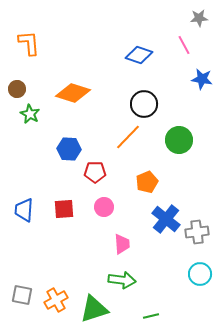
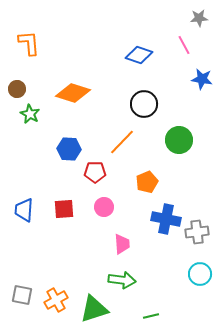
orange line: moved 6 px left, 5 px down
blue cross: rotated 28 degrees counterclockwise
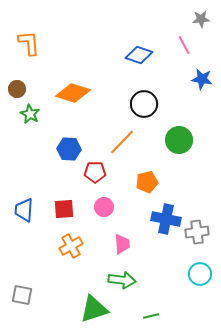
gray star: moved 2 px right, 1 px down
orange pentagon: rotated 10 degrees clockwise
orange cross: moved 15 px right, 54 px up
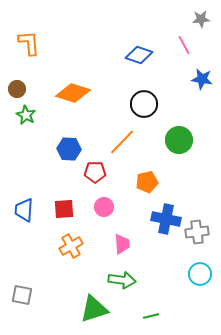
green star: moved 4 px left, 1 px down
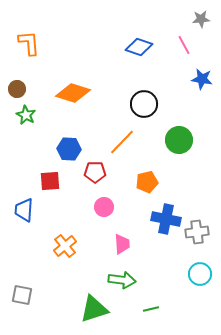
blue diamond: moved 8 px up
red square: moved 14 px left, 28 px up
orange cross: moved 6 px left; rotated 10 degrees counterclockwise
green line: moved 7 px up
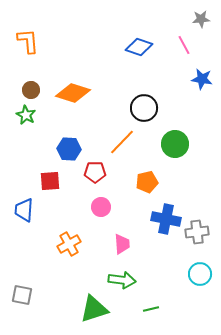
orange L-shape: moved 1 px left, 2 px up
brown circle: moved 14 px right, 1 px down
black circle: moved 4 px down
green circle: moved 4 px left, 4 px down
pink circle: moved 3 px left
orange cross: moved 4 px right, 2 px up; rotated 10 degrees clockwise
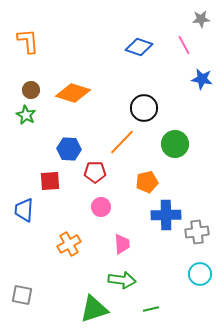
blue cross: moved 4 px up; rotated 12 degrees counterclockwise
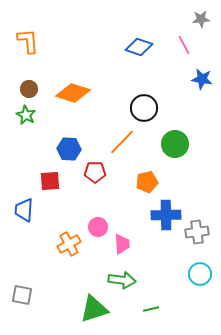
brown circle: moved 2 px left, 1 px up
pink circle: moved 3 px left, 20 px down
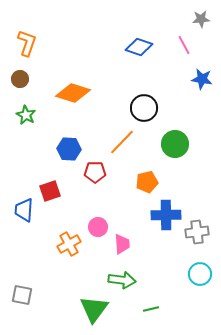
orange L-shape: moved 1 px left, 2 px down; rotated 24 degrees clockwise
brown circle: moved 9 px left, 10 px up
red square: moved 10 px down; rotated 15 degrees counterclockwise
green triangle: rotated 36 degrees counterclockwise
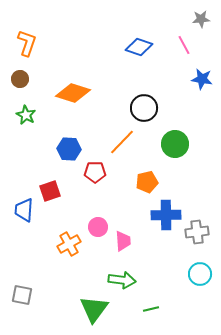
pink trapezoid: moved 1 px right, 3 px up
